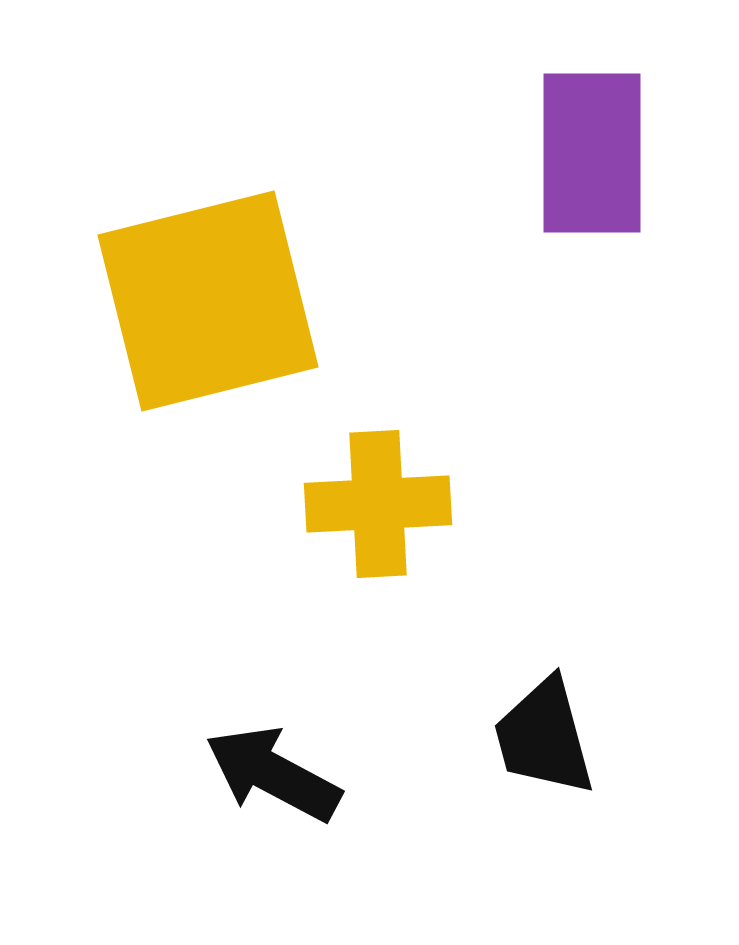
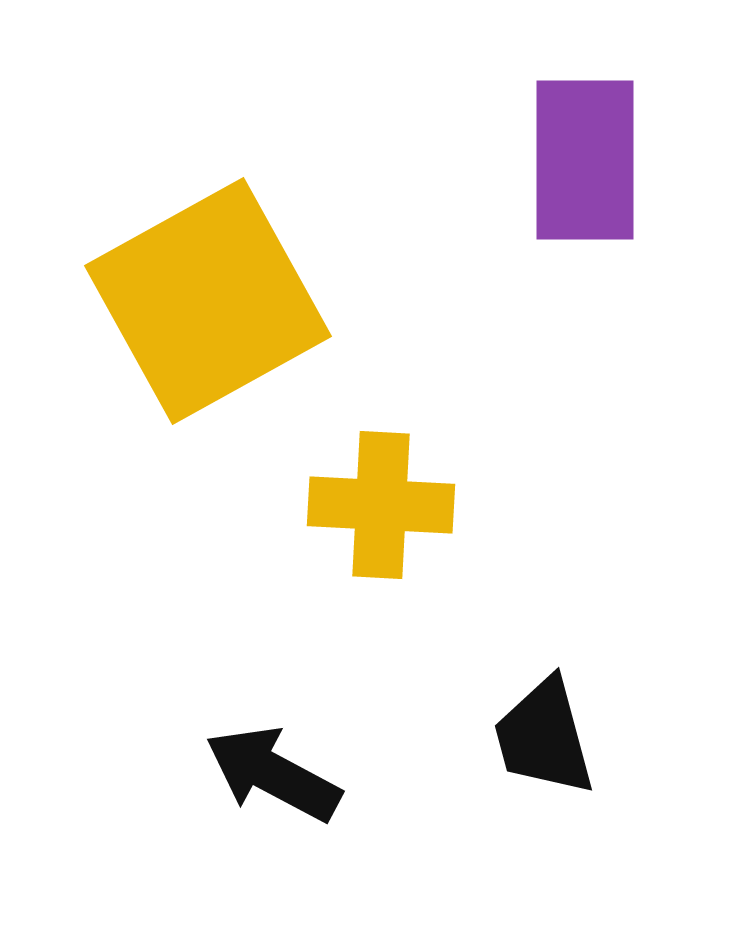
purple rectangle: moved 7 px left, 7 px down
yellow square: rotated 15 degrees counterclockwise
yellow cross: moved 3 px right, 1 px down; rotated 6 degrees clockwise
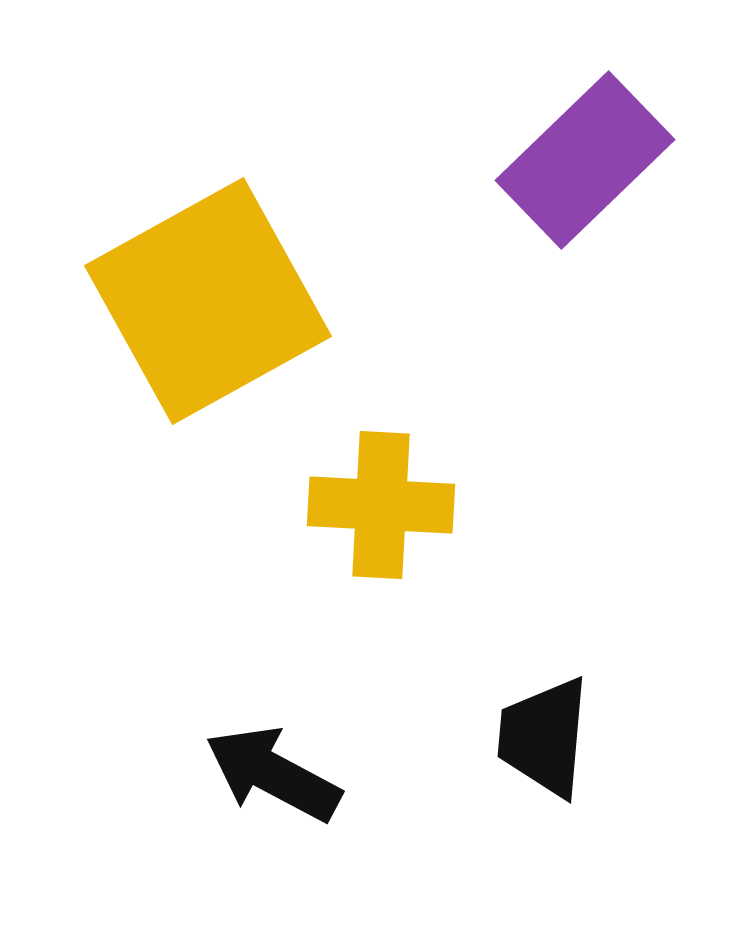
purple rectangle: rotated 46 degrees clockwise
black trapezoid: rotated 20 degrees clockwise
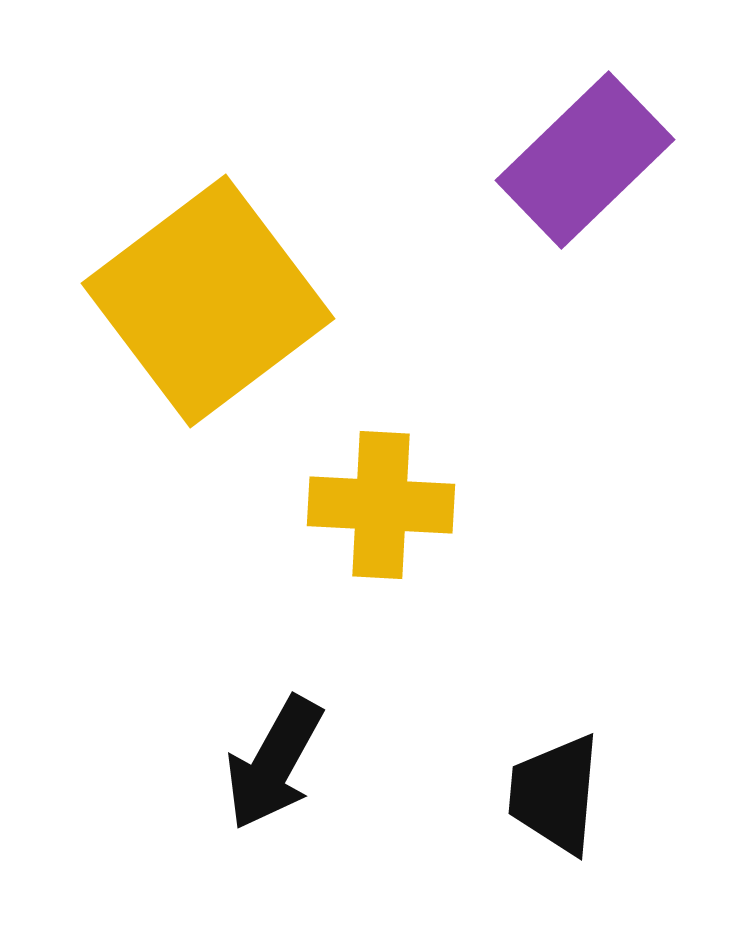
yellow square: rotated 8 degrees counterclockwise
black trapezoid: moved 11 px right, 57 px down
black arrow: moved 1 px right, 11 px up; rotated 89 degrees counterclockwise
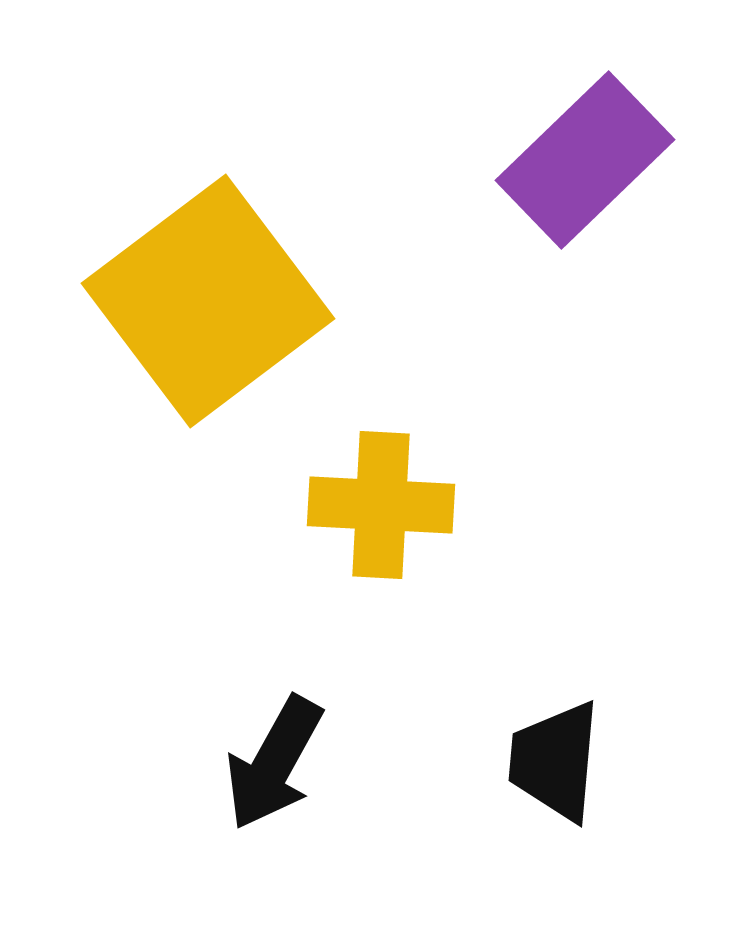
black trapezoid: moved 33 px up
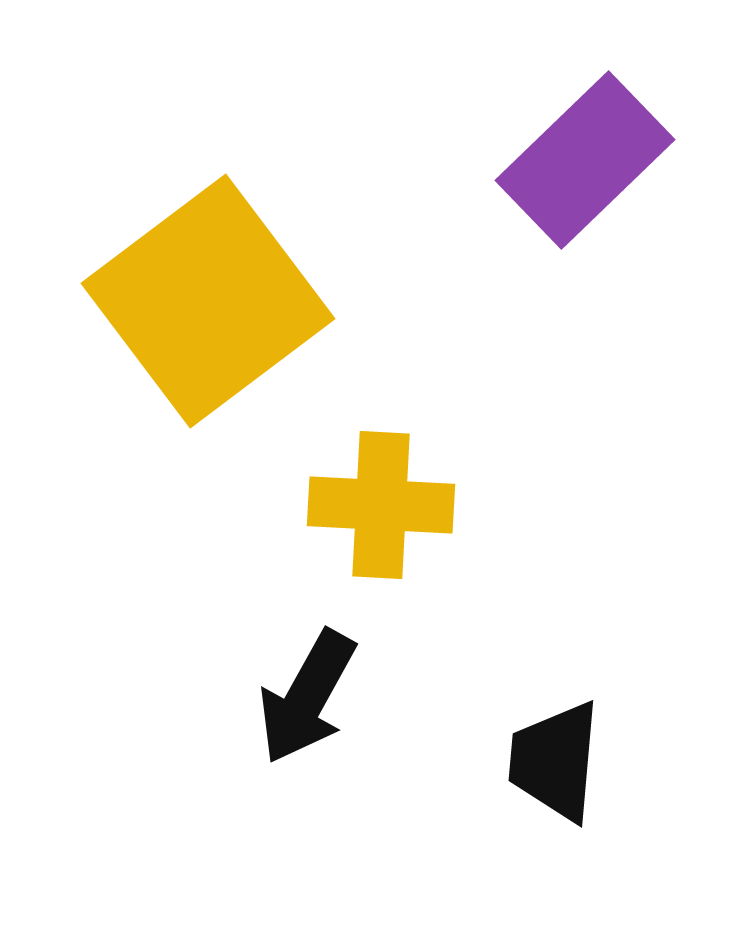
black arrow: moved 33 px right, 66 px up
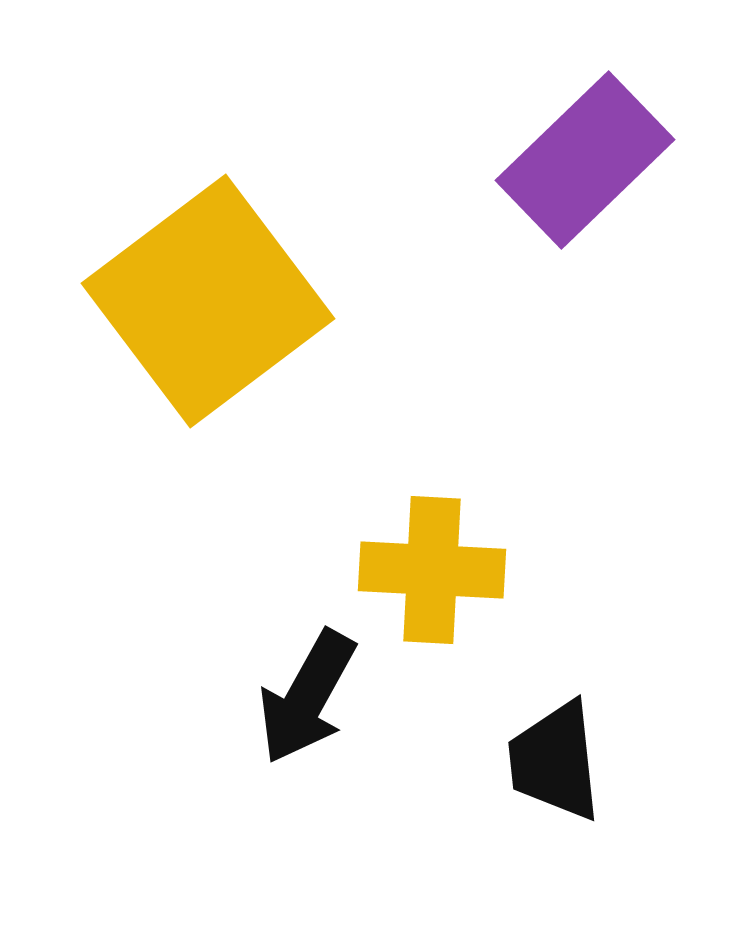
yellow cross: moved 51 px right, 65 px down
black trapezoid: rotated 11 degrees counterclockwise
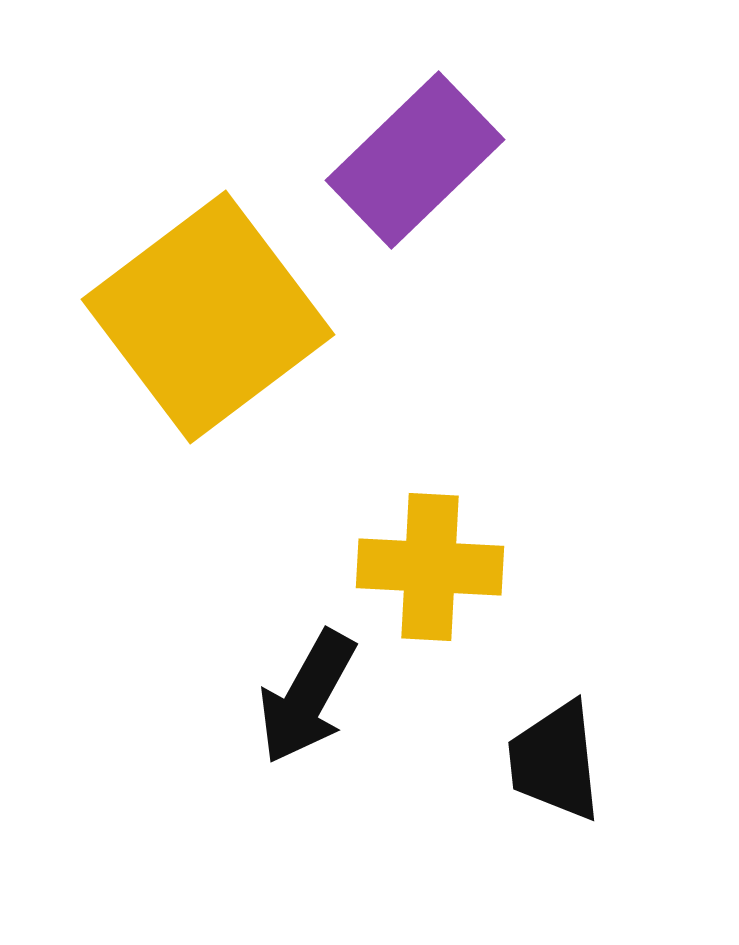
purple rectangle: moved 170 px left
yellow square: moved 16 px down
yellow cross: moved 2 px left, 3 px up
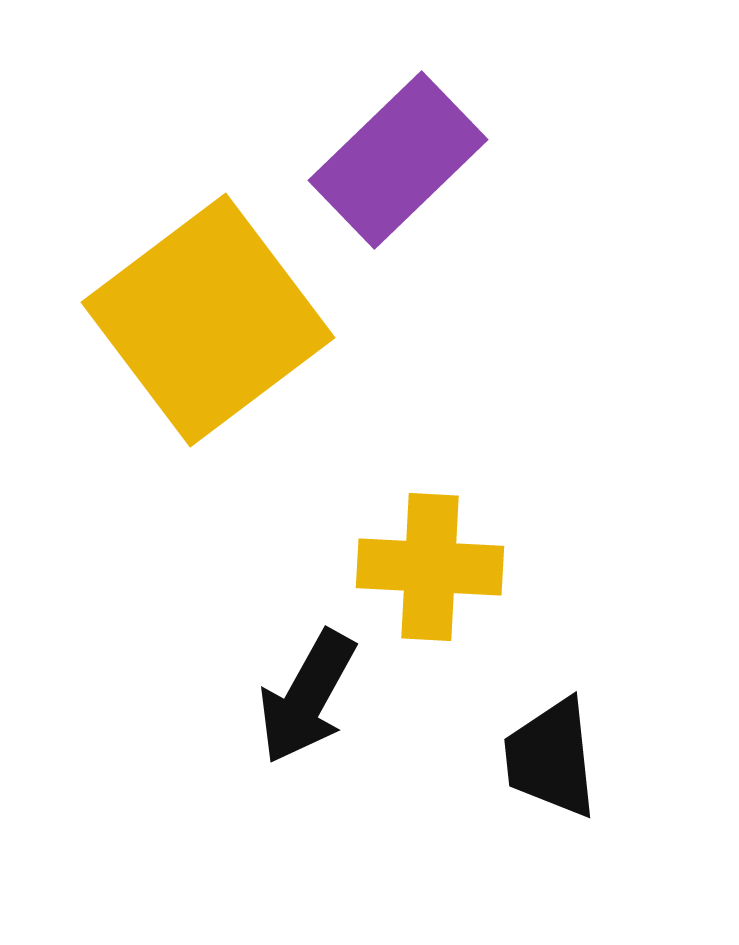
purple rectangle: moved 17 px left
yellow square: moved 3 px down
black trapezoid: moved 4 px left, 3 px up
